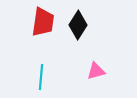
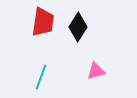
black diamond: moved 2 px down
cyan line: rotated 15 degrees clockwise
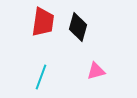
black diamond: rotated 16 degrees counterclockwise
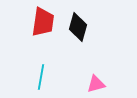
pink triangle: moved 13 px down
cyan line: rotated 10 degrees counterclockwise
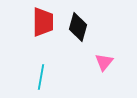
red trapezoid: rotated 8 degrees counterclockwise
pink triangle: moved 8 px right, 22 px up; rotated 36 degrees counterclockwise
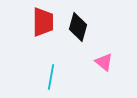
pink triangle: rotated 30 degrees counterclockwise
cyan line: moved 10 px right
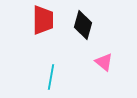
red trapezoid: moved 2 px up
black diamond: moved 5 px right, 2 px up
